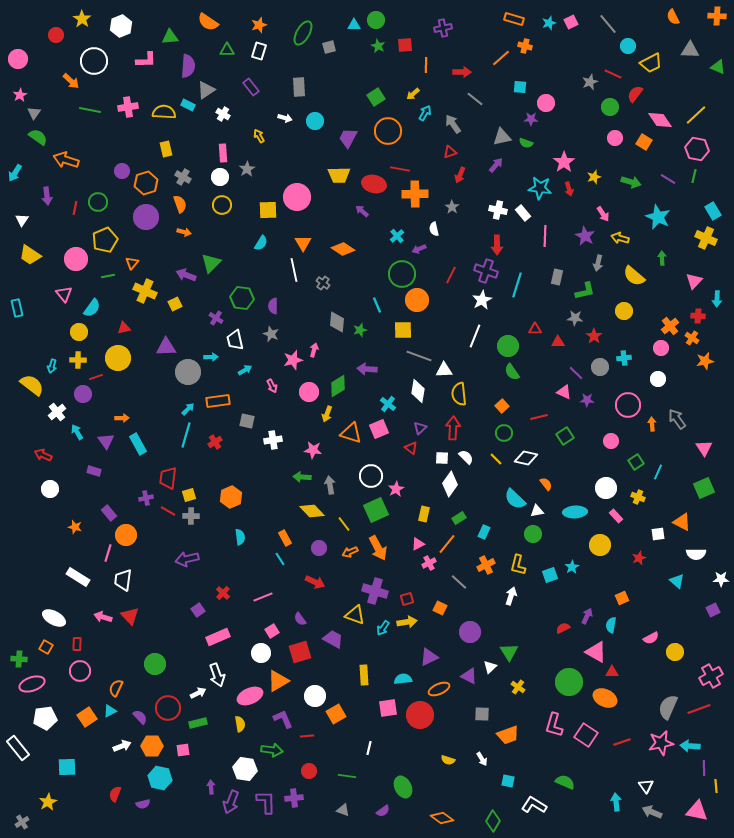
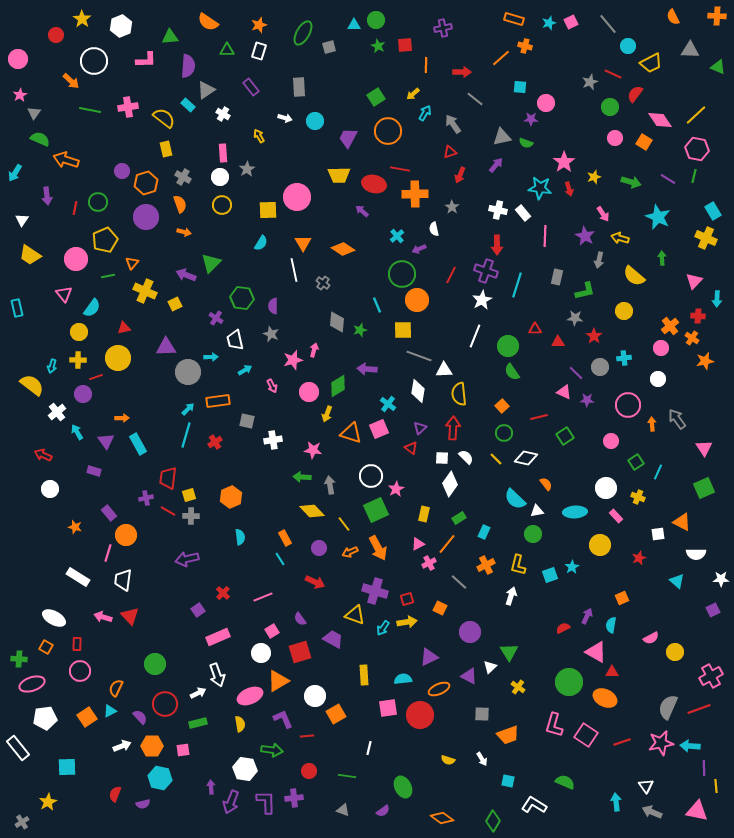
cyan rectangle at (188, 105): rotated 16 degrees clockwise
yellow semicircle at (164, 112): moved 6 px down; rotated 35 degrees clockwise
green semicircle at (38, 137): moved 2 px right, 2 px down; rotated 12 degrees counterclockwise
gray arrow at (598, 263): moved 1 px right, 3 px up
red circle at (168, 708): moved 3 px left, 4 px up
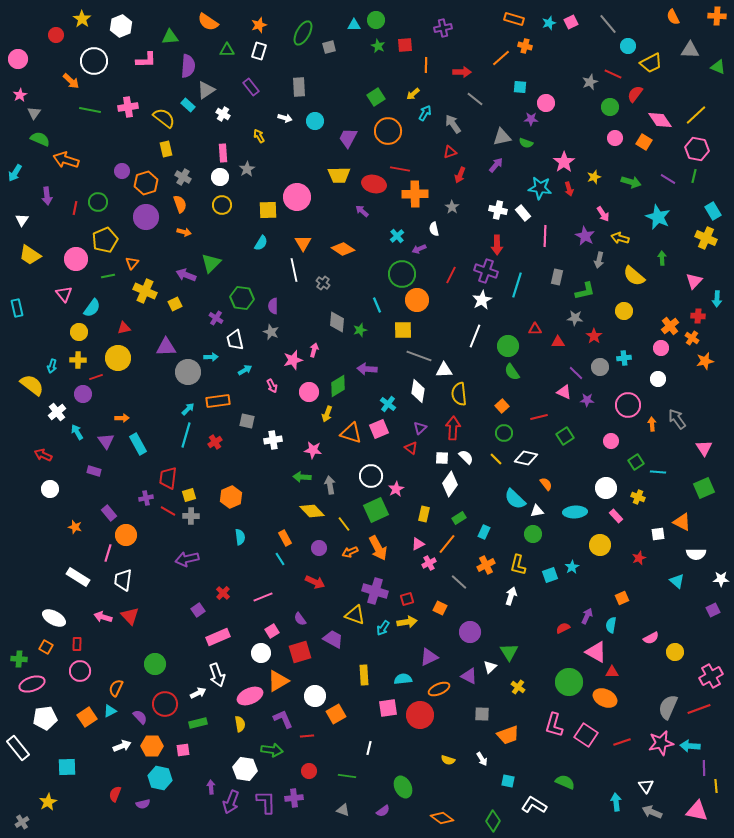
gray star at (271, 334): moved 2 px up
cyan line at (658, 472): rotated 70 degrees clockwise
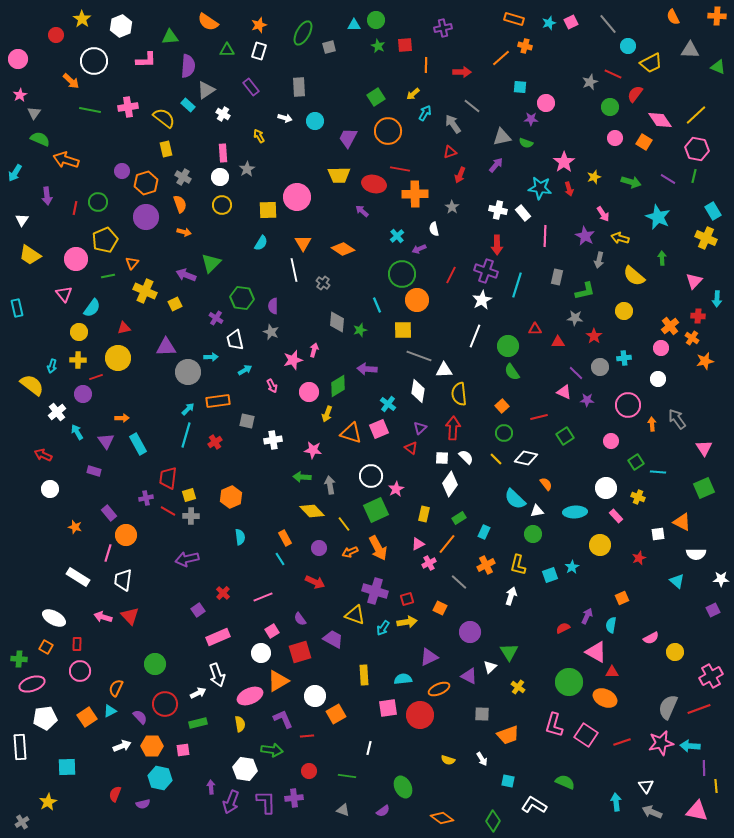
gray line at (475, 99): moved 3 px left, 7 px down
white rectangle at (18, 748): moved 2 px right, 1 px up; rotated 35 degrees clockwise
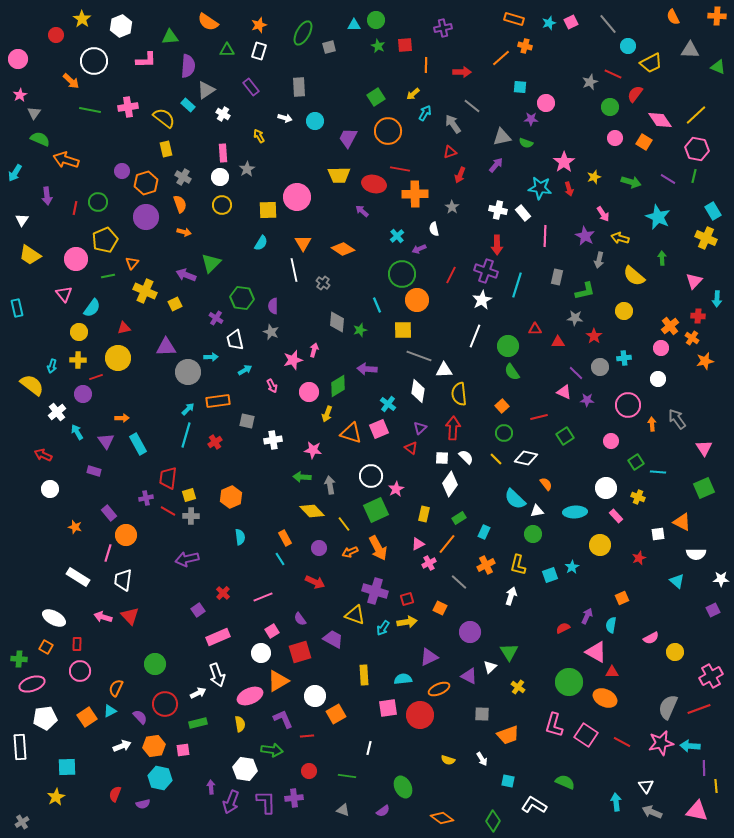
red line at (622, 742): rotated 48 degrees clockwise
orange hexagon at (152, 746): moved 2 px right; rotated 10 degrees counterclockwise
yellow star at (48, 802): moved 8 px right, 5 px up
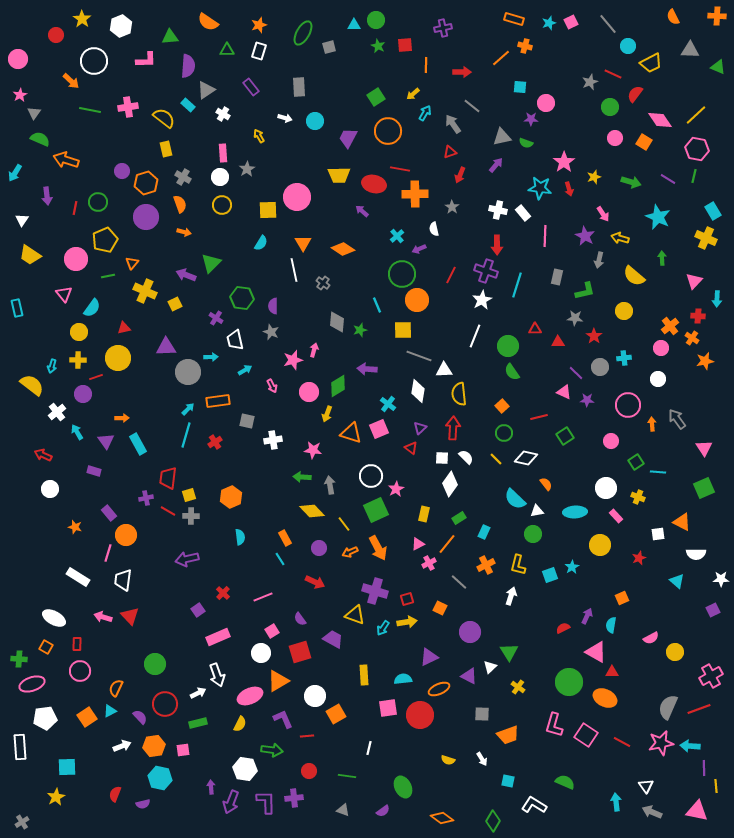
yellow semicircle at (240, 724): rotated 35 degrees clockwise
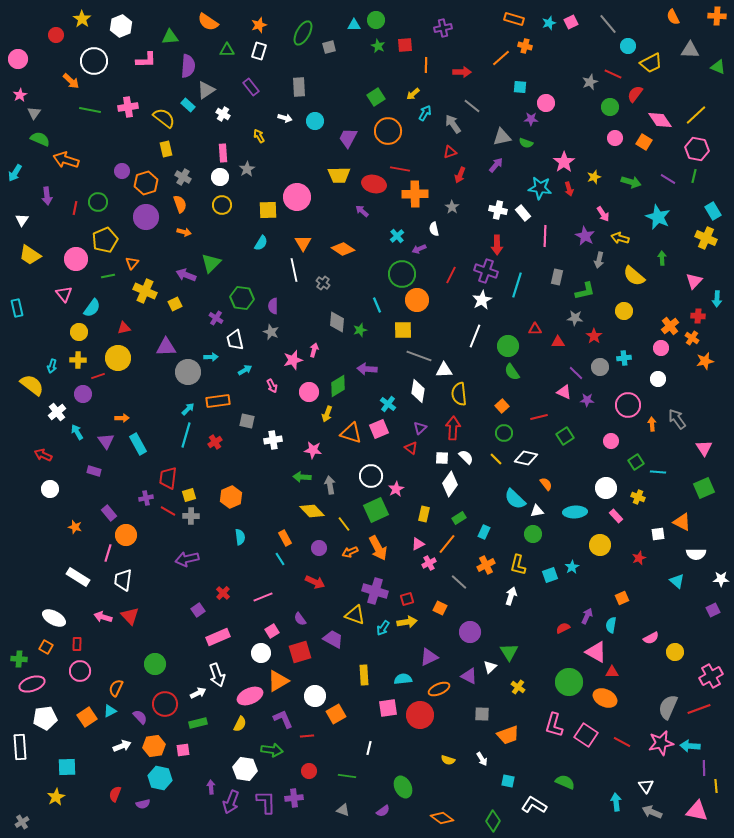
red line at (96, 377): moved 2 px right, 1 px up
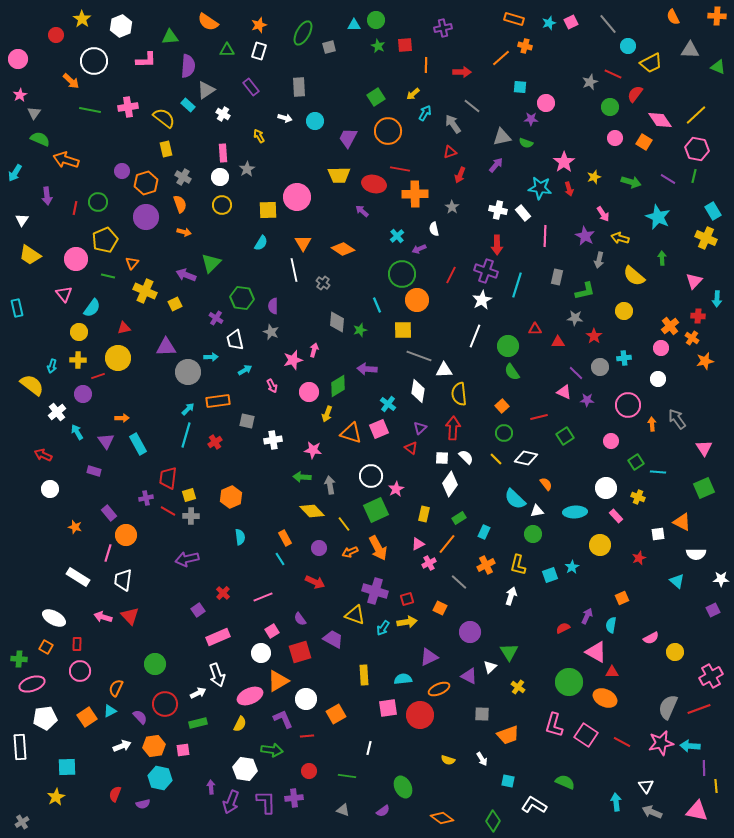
green line at (108, 276): rotated 24 degrees clockwise
white circle at (315, 696): moved 9 px left, 3 px down
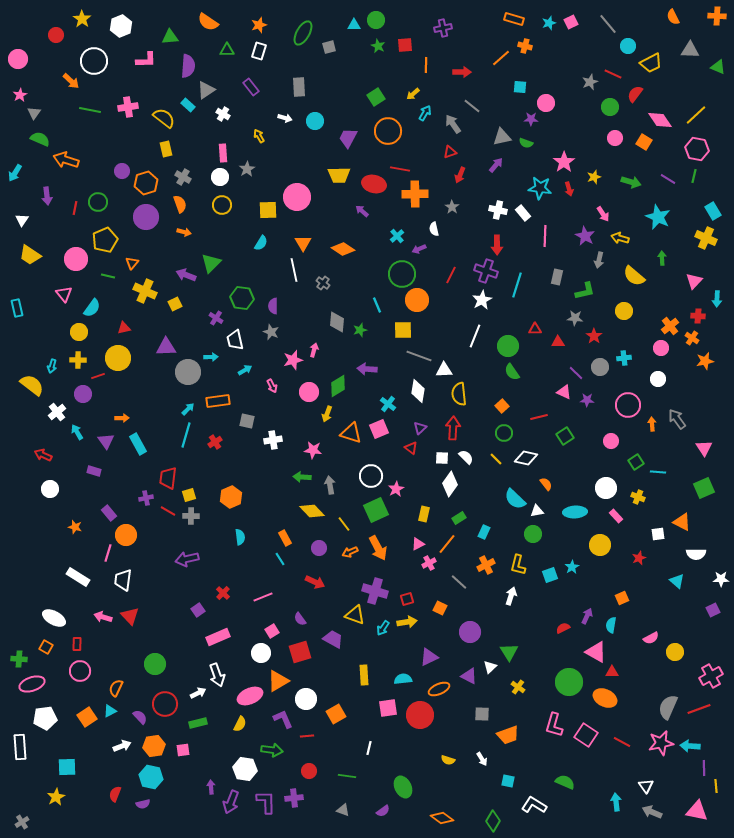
cyan hexagon at (160, 778): moved 9 px left, 1 px up
